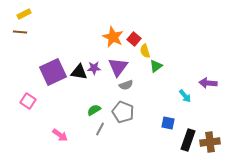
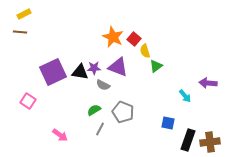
purple triangle: rotated 45 degrees counterclockwise
black triangle: moved 1 px right
gray semicircle: moved 23 px left; rotated 48 degrees clockwise
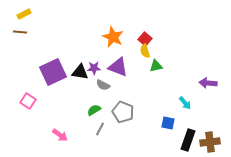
red square: moved 11 px right
green triangle: rotated 24 degrees clockwise
cyan arrow: moved 7 px down
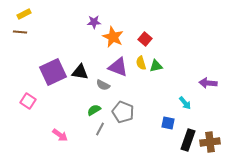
yellow semicircle: moved 4 px left, 12 px down
purple star: moved 46 px up
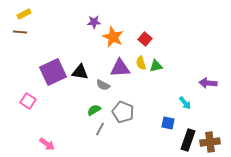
purple triangle: moved 2 px right, 1 px down; rotated 25 degrees counterclockwise
pink arrow: moved 13 px left, 9 px down
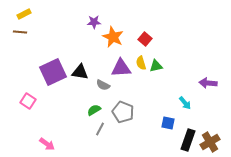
purple triangle: moved 1 px right
brown cross: rotated 24 degrees counterclockwise
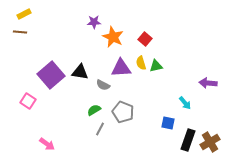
purple square: moved 2 px left, 3 px down; rotated 16 degrees counterclockwise
